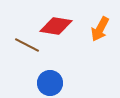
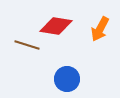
brown line: rotated 10 degrees counterclockwise
blue circle: moved 17 px right, 4 px up
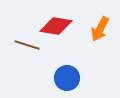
blue circle: moved 1 px up
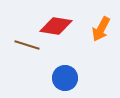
orange arrow: moved 1 px right
blue circle: moved 2 px left
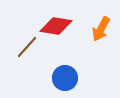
brown line: moved 2 px down; rotated 65 degrees counterclockwise
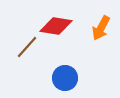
orange arrow: moved 1 px up
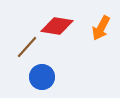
red diamond: moved 1 px right
blue circle: moved 23 px left, 1 px up
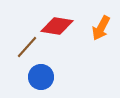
blue circle: moved 1 px left
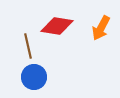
brown line: moved 1 px right, 1 px up; rotated 55 degrees counterclockwise
blue circle: moved 7 px left
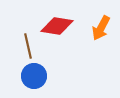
blue circle: moved 1 px up
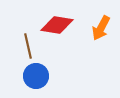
red diamond: moved 1 px up
blue circle: moved 2 px right
